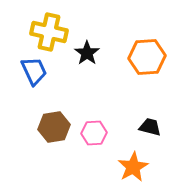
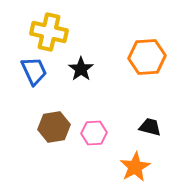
black star: moved 6 px left, 16 px down
orange star: moved 2 px right
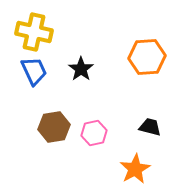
yellow cross: moved 15 px left
pink hexagon: rotated 10 degrees counterclockwise
orange star: moved 2 px down
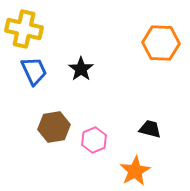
yellow cross: moved 10 px left, 3 px up
orange hexagon: moved 14 px right, 14 px up; rotated 6 degrees clockwise
black trapezoid: moved 2 px down
pink hexagon: moved 7 px down; rotated 10 degrees counterclockwise
orange star: moved 2 px down
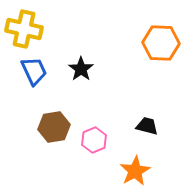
black trapezoid: moved 3 px left, 3 px up
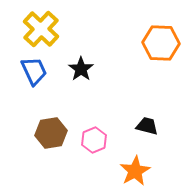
yellow cross: moved 17 px right; rotated 30 degrees clockwise
brown hexagon: moved 3 px left, 6 px down
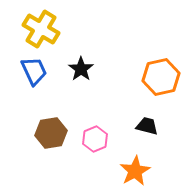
yellow cross: rotated 12 degrees counterclockwise
orange hexagon: moved 34 px down; rotated 15 degrees counterclockwise
pink hexagon: moved 1 px right, 1 px up
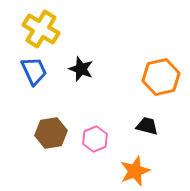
black star: rotated 15 degrees counterclockwise
orange star: rotated 8 degrees clockwise
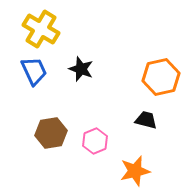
black trapezoid: moved 1 px left, 6 px up
pink hexagon: moved 2 px down
orange star: rotated 8 degrees clockwise
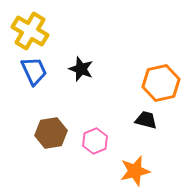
yellow cross: moved 11 px left, 2 px down
orange hexagon: moved 6 px down
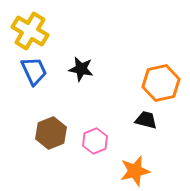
black star: rotated 10 degrees counterclockwise
brown hexagon: rotated 12 degrees counterclockwise
